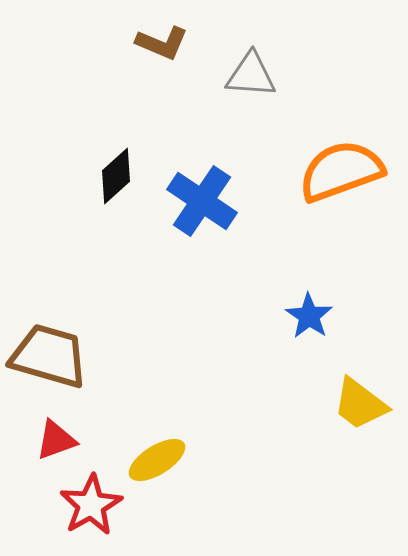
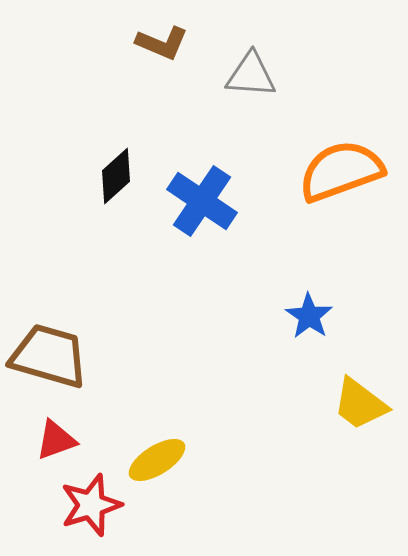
red star: rotated 12 degrees clockwise
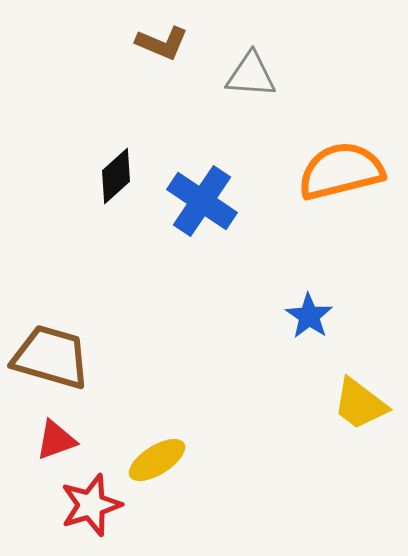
orange semicircle: rotated 6 degrees clockwise
brown trapezoid: moved 2 px right, 1 px down
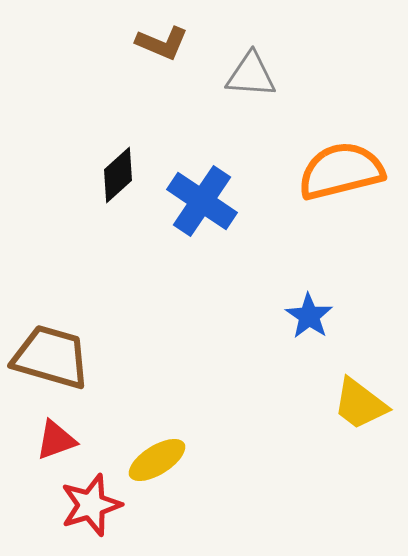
black diamond: moved 2 px right, 1 px up
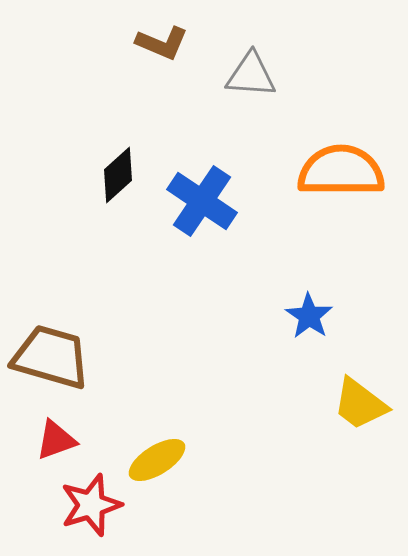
orange semicircle: rotated 14 degrees clockwise
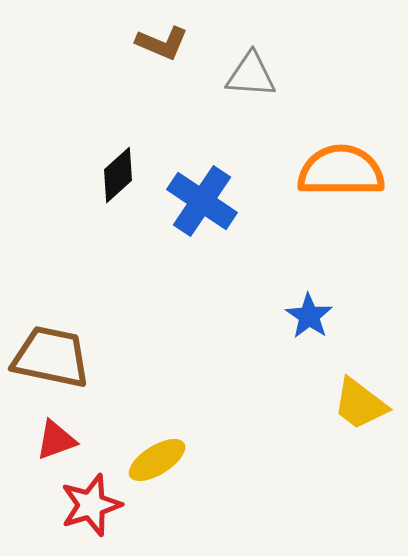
brown trapezoid: rotated 4 degrees counterclockwise
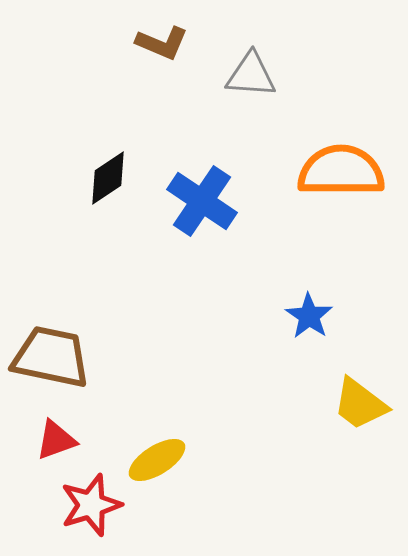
black diamond: moved 10 px left, 3 px down; rotated 8 degrees clockwise
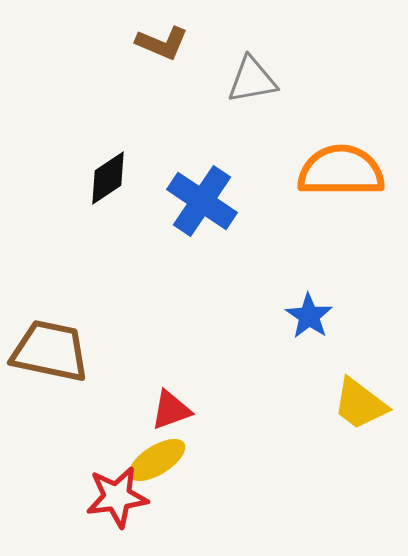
gray triangle: moved 1 px right, 5 px down; rotated 14 degrees counterclockwise
brown trapezoid: moved 1 px left, 6 px up
red triangle: moved 115 px right, 30 px up
red star: moved 26 px right, 8 px up; rotated 10 degrees clockwise
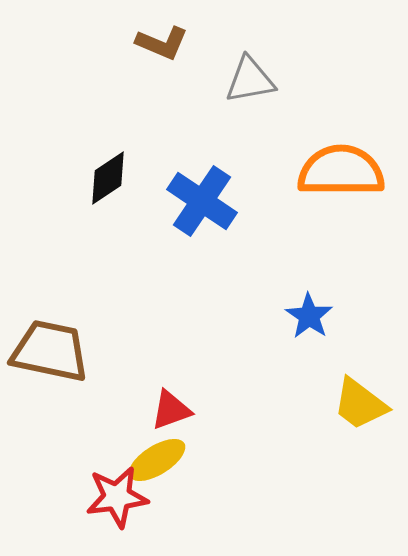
gray triangle: moved 2 px left
